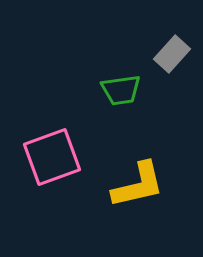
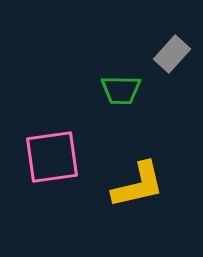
green trapezoid: rotated 9 degrees clockwise
pink square: rotated 12 degrees clockwise
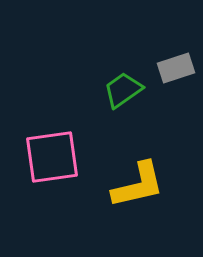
gray rectangle: moved 4 px right, 14 px down; rotated 30 degrees clockwise
green trapezoid: moved 2 px right; rotated 144 degrees clockwise
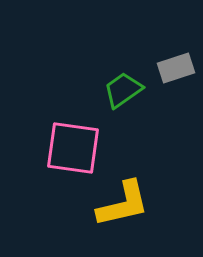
pink square: moved 21 px right, 9 px up; rotated 16 degrees clockwise
yellow L-shape: moved 15 px left, 19 px down
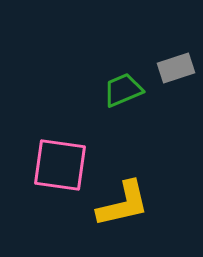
green trapezoid: rotated 12 degrees clockwise
pink square: moved 13 px left, 17 px down
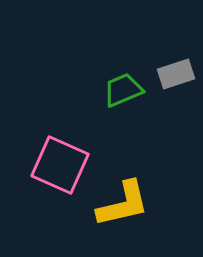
gray rectangle: moved 6 px down
pink square: rotated 16 degrees clockwise
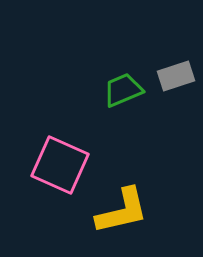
gray rectangle: moved 2 px down
yellow L-shape: moved 1 px left, 7 px down
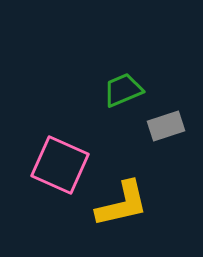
gray rectangle: moved 10 px left, 50 px down
yellow L-shape: moved 7 px up
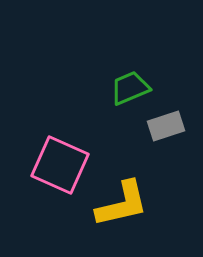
green trapezoid: moved 7 px right, 2 px up
